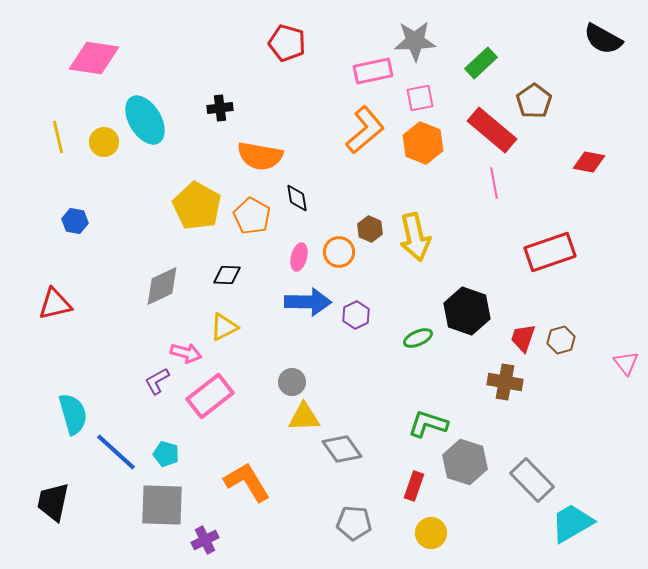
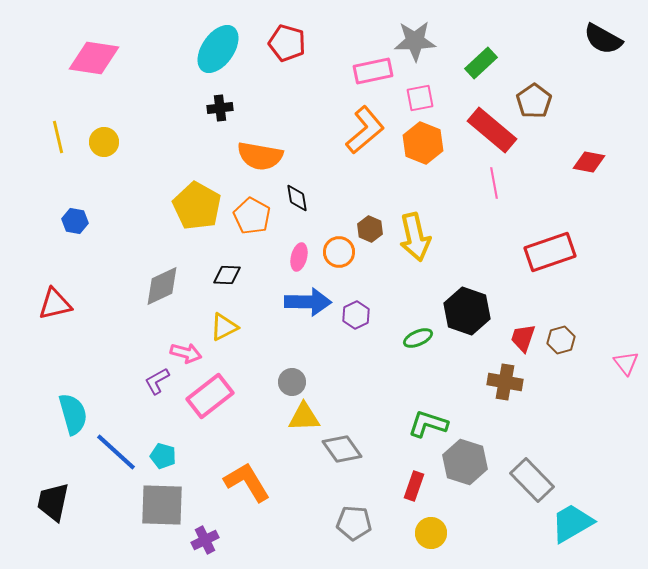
cyan ellipse at (145, 120): moved 73 px right, 71 px up; rotated 66 degrees clockwise
cyan pentagon at (166, 454): moved 3 px left, 2 px down
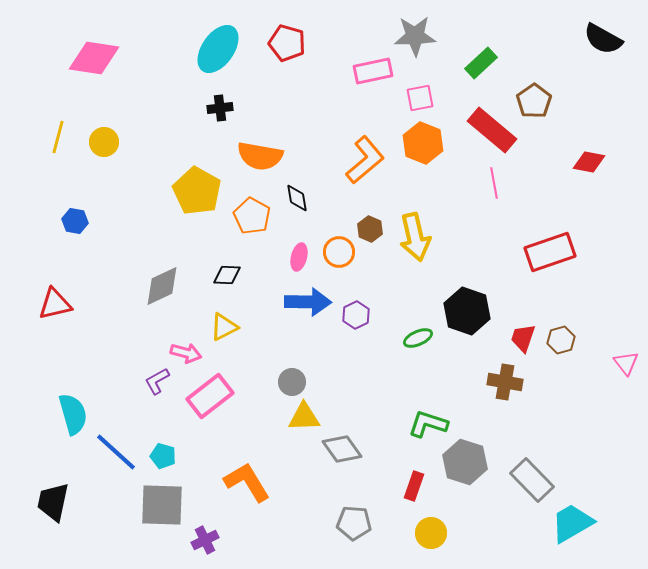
gray star at (415, 41): moved 5 px up
orange L-shape at (365, 130): moved 30 px down
yellow line at (58, 137): rotated 28 degrees clockwise
yellow pentagon at (197, 206): moved 15 px up
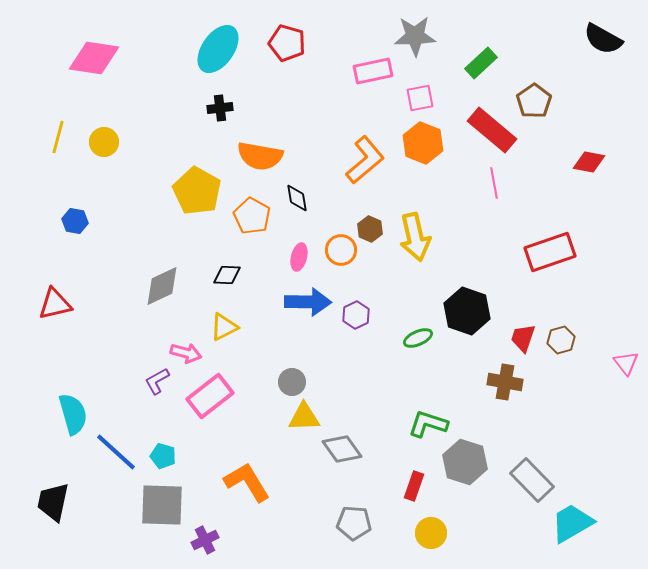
orange circle at (339, 252): moved 2 px right, 2 px up
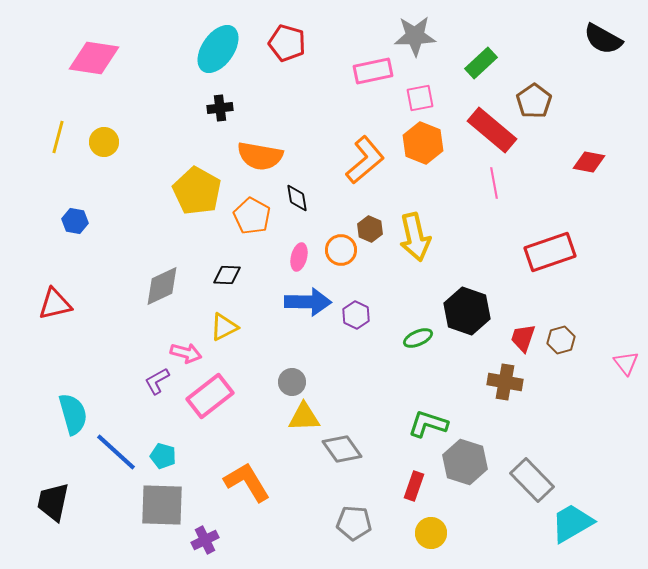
purple hexagon at (356, 315): rotated 8 degrees counterclockwise
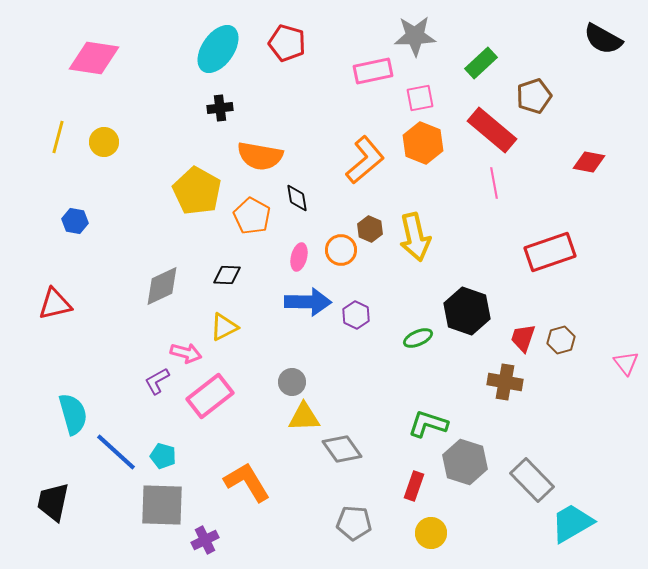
brown pentagon at (534, 101): moved 5 px up; rotated 16 degrees clockwise
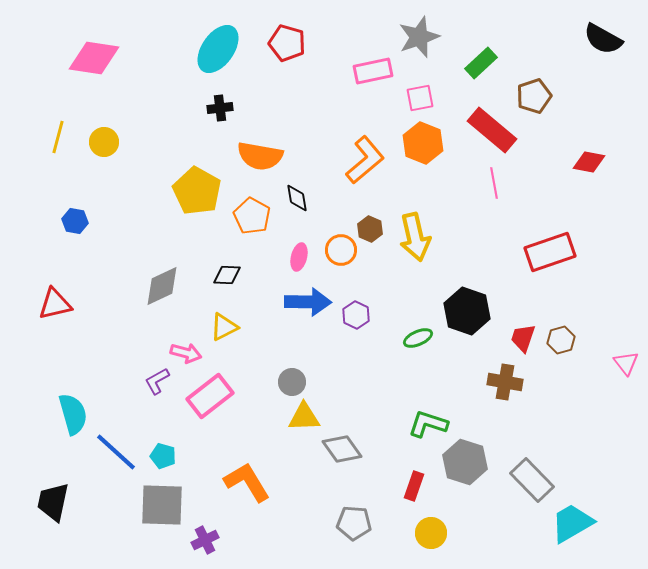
gray star at (415, 36): moved 4 px right, 1 px down; rotated 18 degrees counterclockwise
